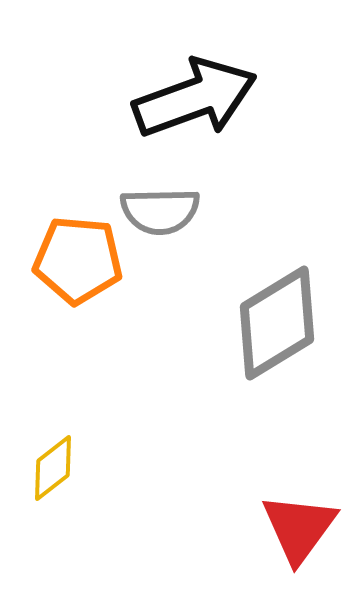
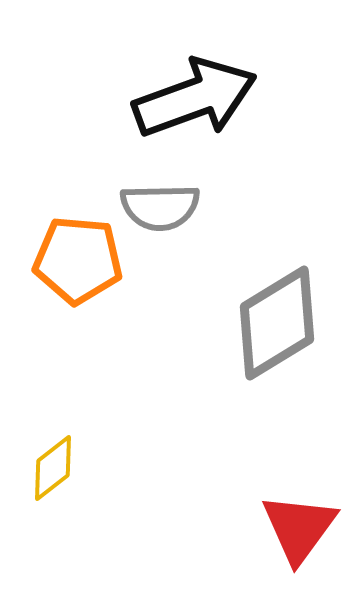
gray semicircle: moved 4 px up
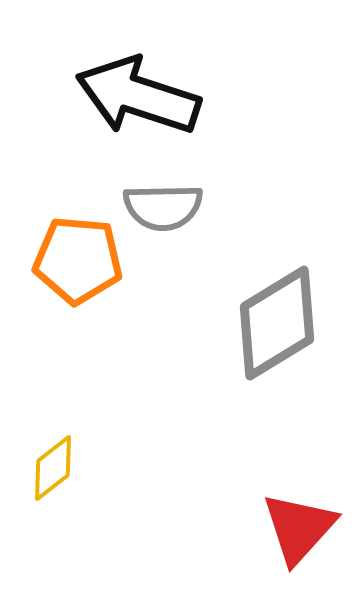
black arrow: moved 57 px left, 2 px up; rotated 142 degrees counterclockwise
gray semicircle: moved 3 px right
red triangle: rotated 6 degrees clockwise
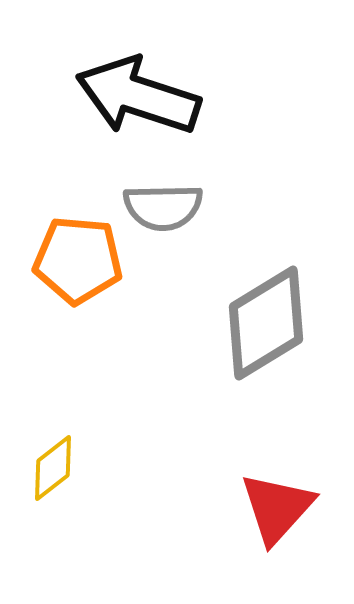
gray diamond: moved 11 px left
red triangle: moved 22 px left, 20 px up
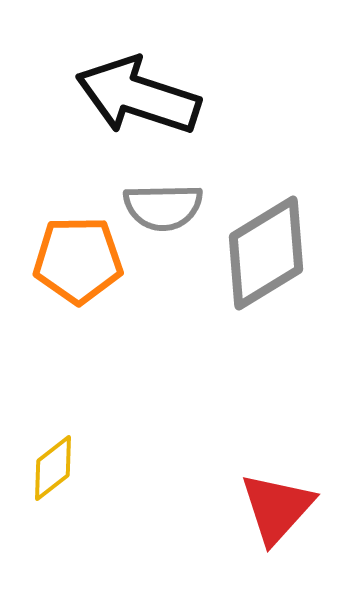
orange pentagon: rotated 6 degrees counterclockwise
gray diamond: moved 70 px up
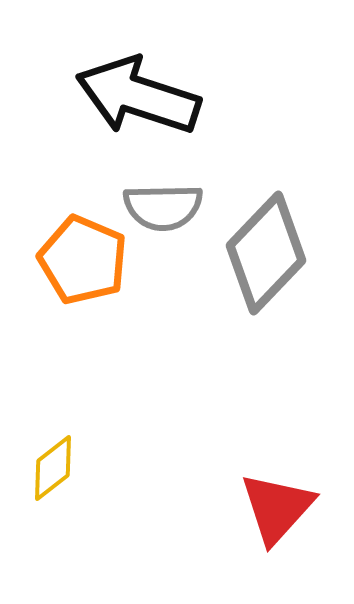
gray diamond: rotated 15 degrees counterclockwise
orange pentagon: moved 5 px right; rotated 24 degrees clockwise
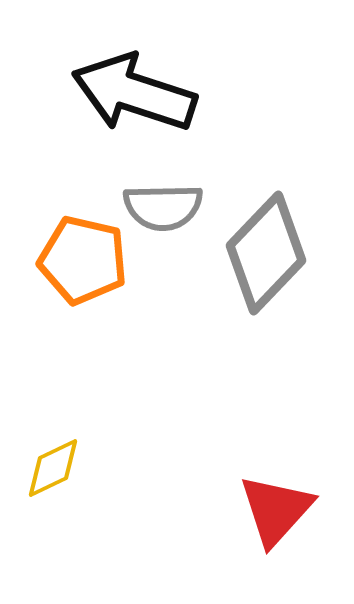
black arrow: moved 4 px left, 3 px up
orange pentagon: rotated 10 degrees counterclockwise
yellow diamond: rotated 12 degrees clockwise
red triangle: moved 1 px left, 2 px down
